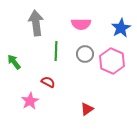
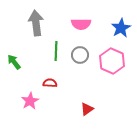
gray circle: moved 5 px left, 1 px down
red semicircle: moved 2 px right, 1 px down; rotated 24 degrees counterclockwise
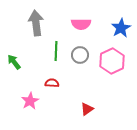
pink hexagon: rotated 10 degrees clockwise
red semicircle: moved 2 px right
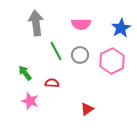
green line: rotated 30 degrees counterclockwise
green arrow: moved 11 px right, 11 px down
pink star: rotated 24 degrees counterclockwise
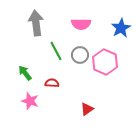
pink hexagon: moved 7 px left, 1 px down; rotated 10 degrees counterclockwise
